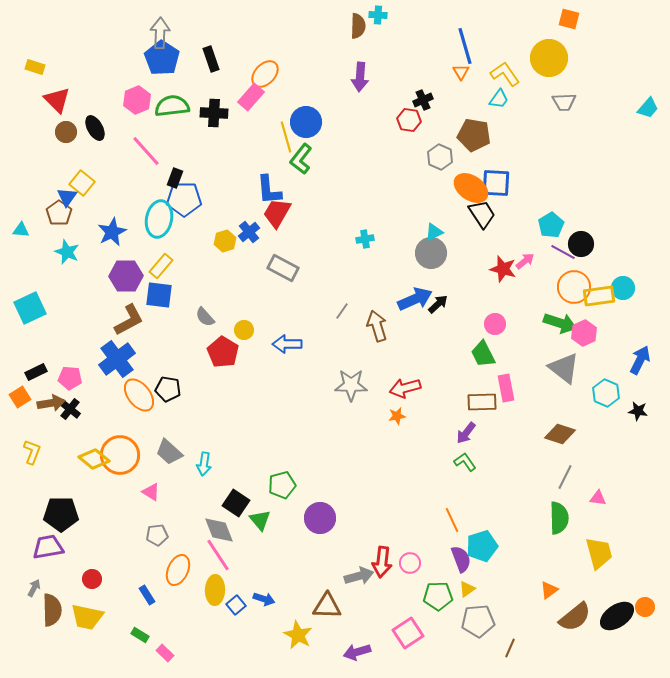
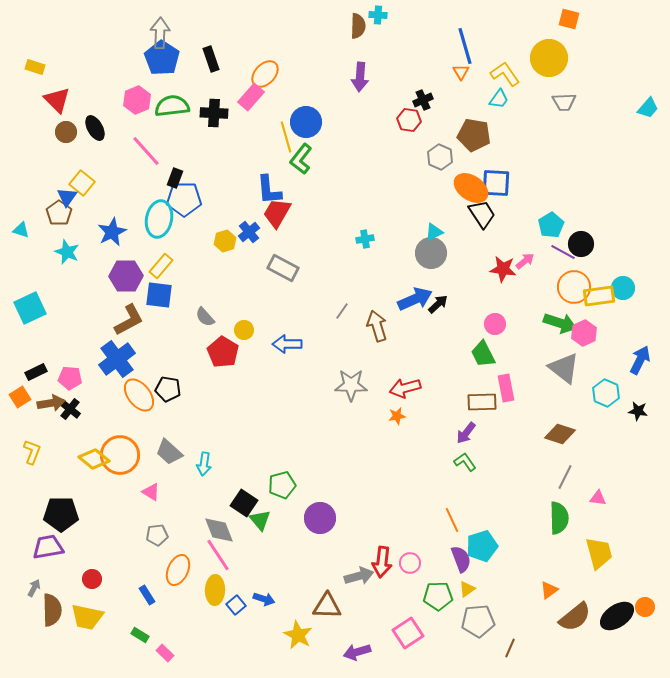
cyan triangle at (21, 230): rotated 12 degrees clockwise
red star at (503, 269): rotated 8 degrees counterclockwise
black square at (236, 503): moved 8 px right
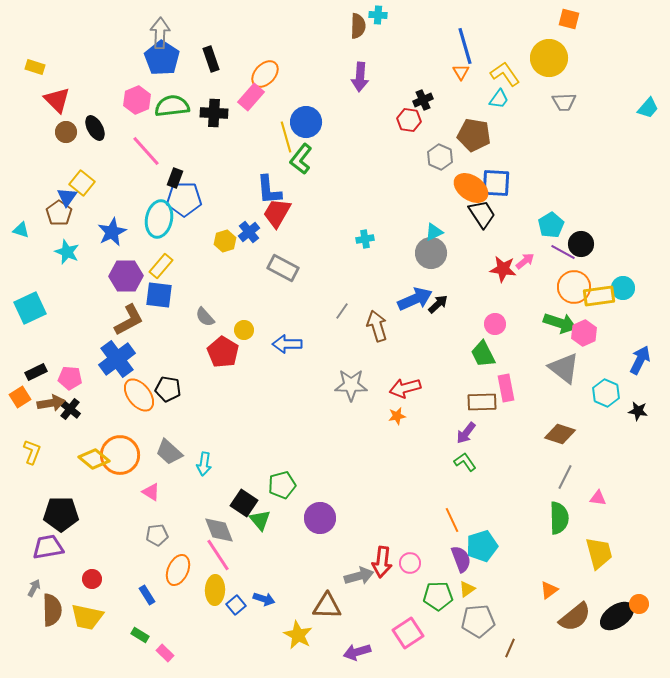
orange circle at (645, 607): moved 6 px left, 3 px up
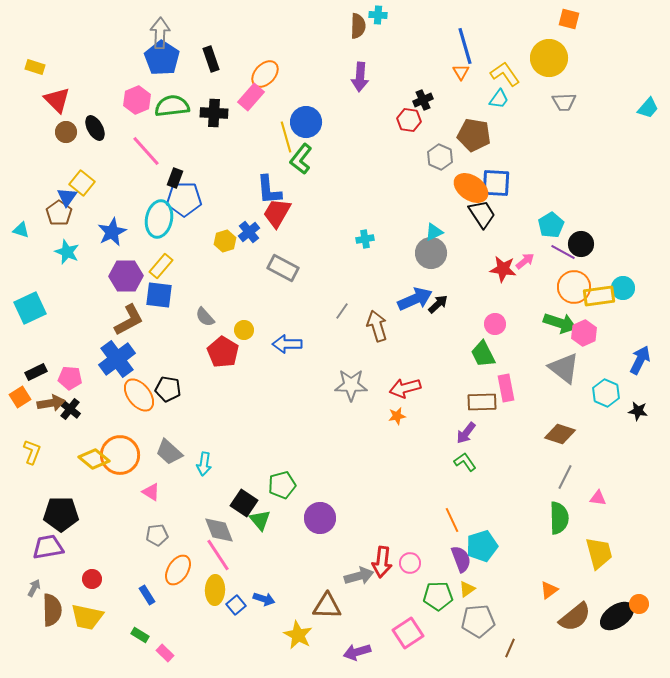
orange ellipse at (178, 570): rotated 8 degrees clockwise
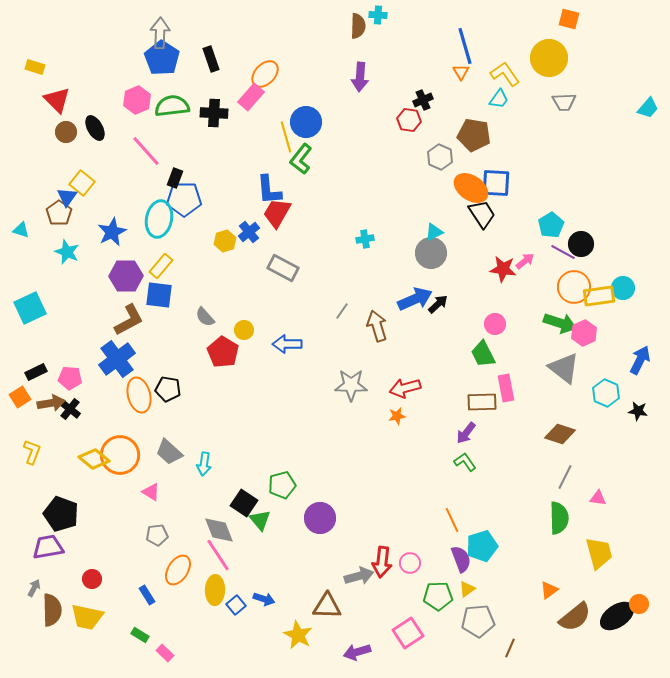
orange ellipse at (139, 395): rotated 24 degrees clockwise
black pentagon at (61, 514): rotated 20 degrees clockwise
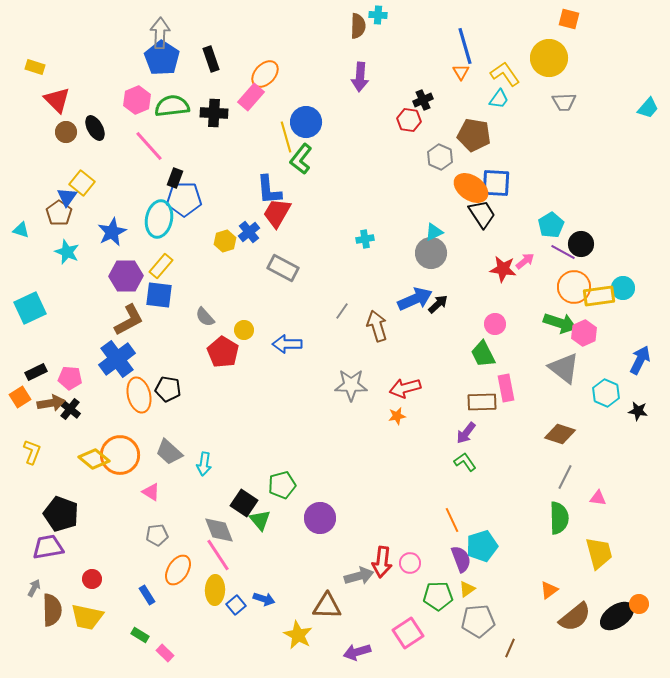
pink line at (146, 151): moved 3 px right, 5 px up
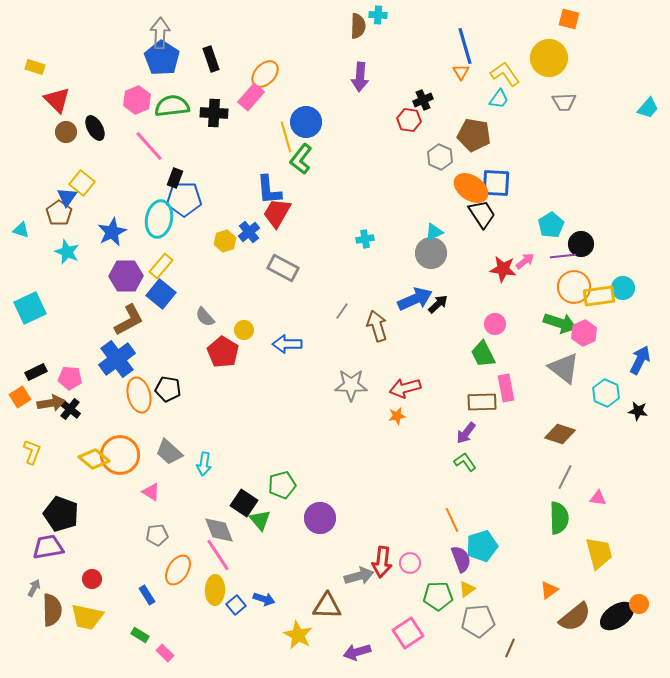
purple line at (563, 252): moved 4 px down; rotated 35 degrees counterclockwise
blue square at (159, 295): moved 2 px right, 1 px up; rotated 32 degrees clockwise
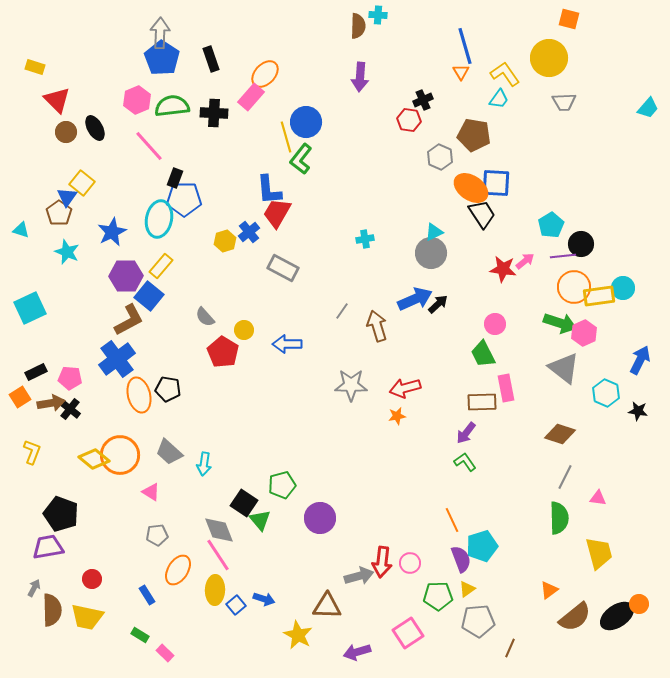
blue square at (161, 294): moved 12 px left, 2 px down
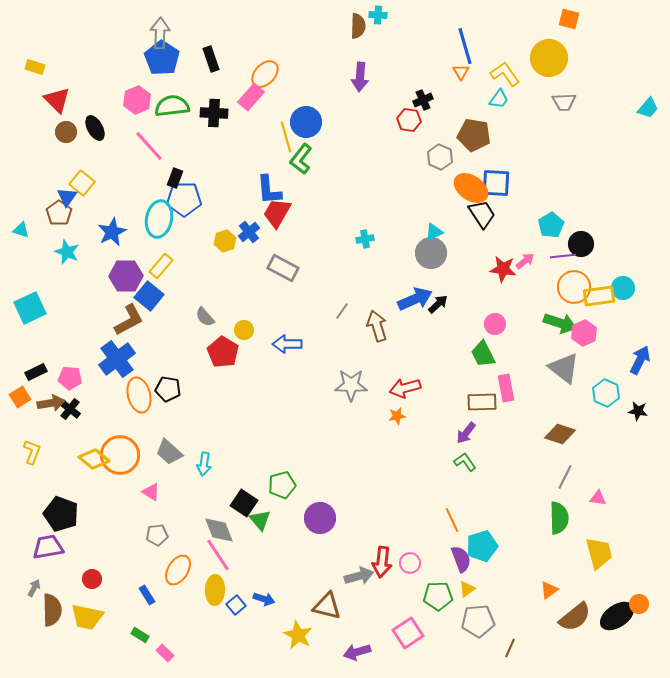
brown triangle at (327, 606): rotated 12 degrees clockwise
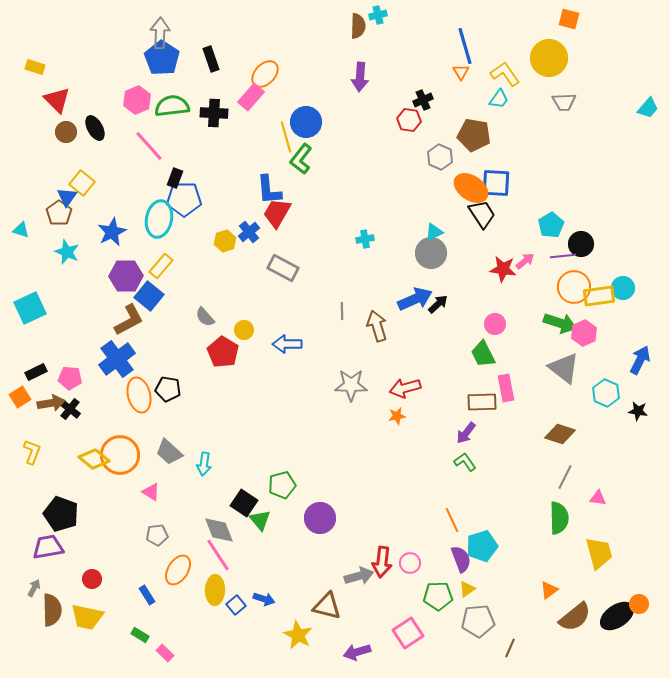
cyan cross at (378, 15): rotated 18 degrees counterclockwise
gray line at (342, 311): rotated 36 degrees counterclockwise
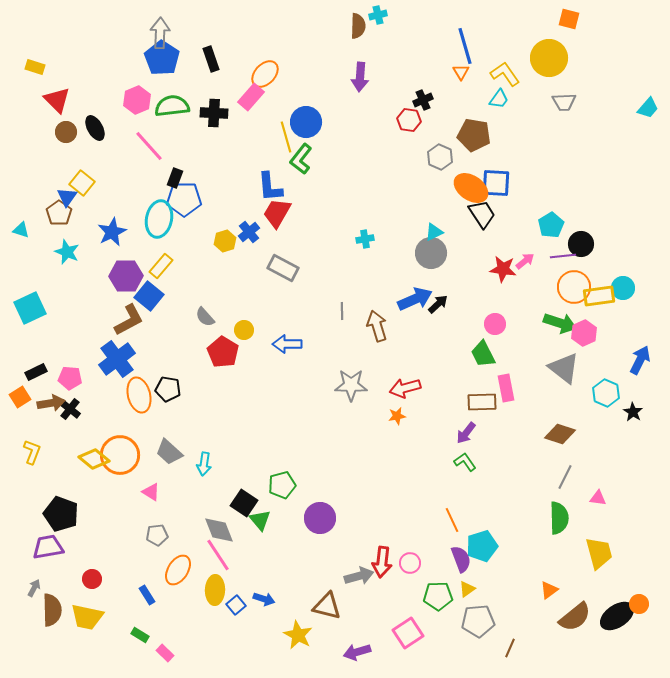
blue L-shape at (269, 190): moved 1 px right, 3 px up
black star at (638, 411): moved 5 px left, 1 px down; rotated 24 degrees clockwise
